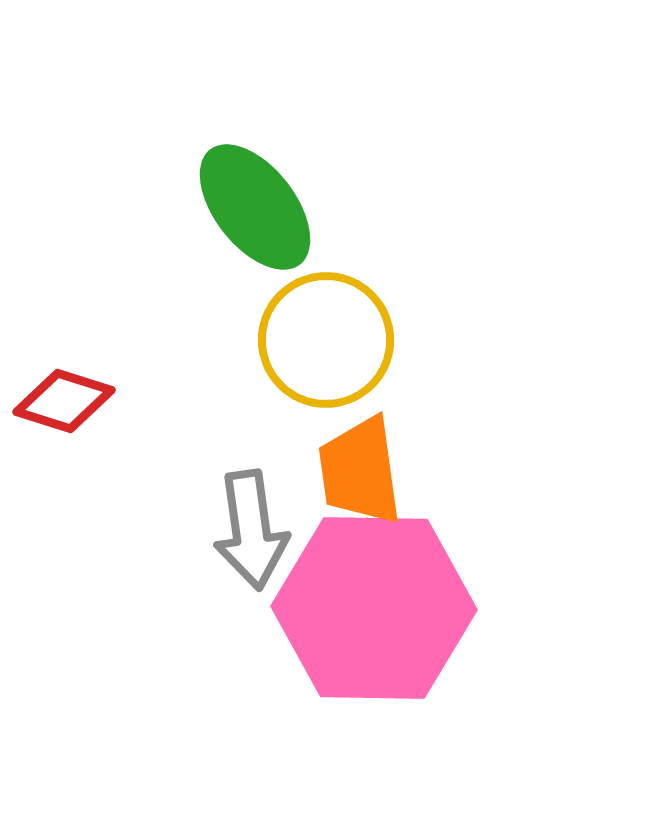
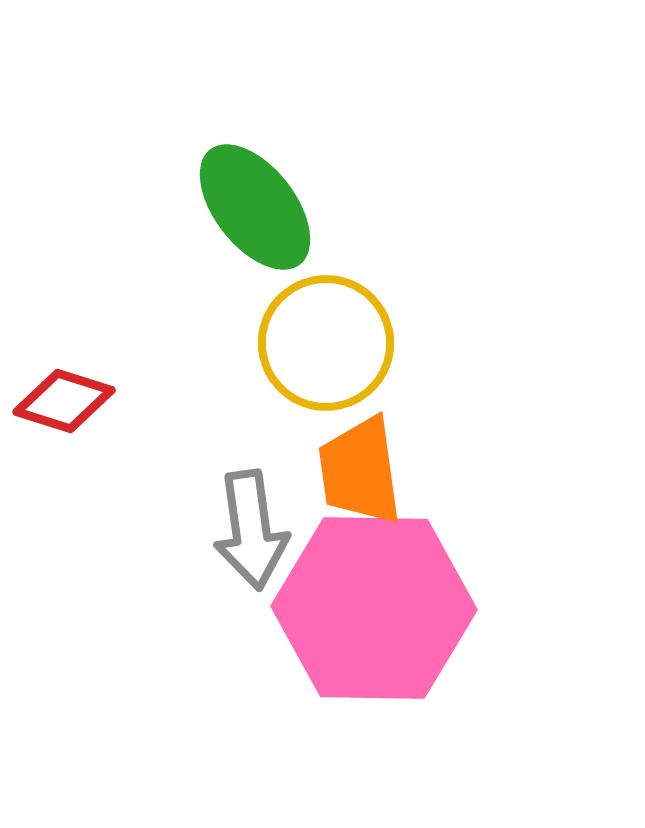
yellow circle: moved 3 px down
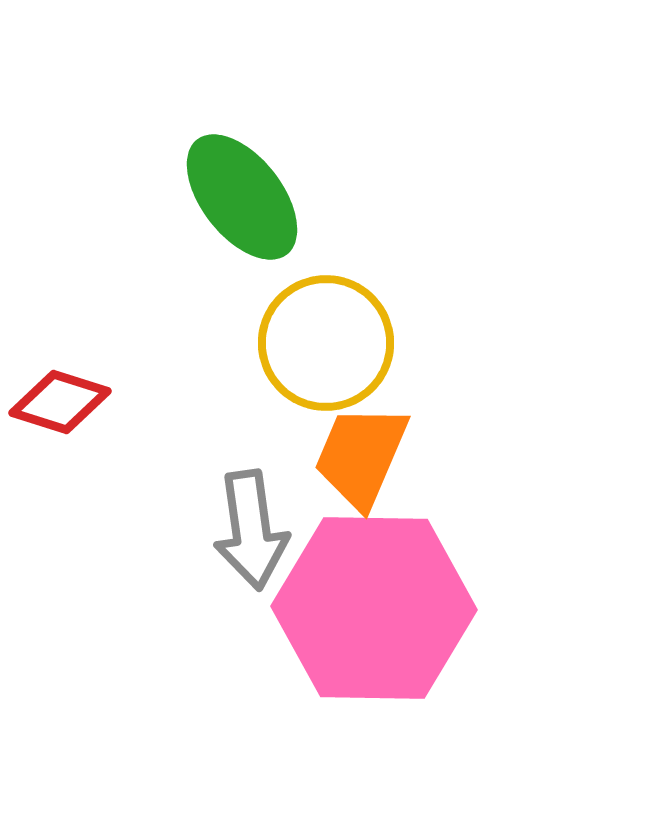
green ellipse: moved 13 px left, 10 px up
red diamond: moved 4 px left, 1 px down
orange trapezoid: moved 1 px right, 15 px up; rotated 31 degrees clockwise
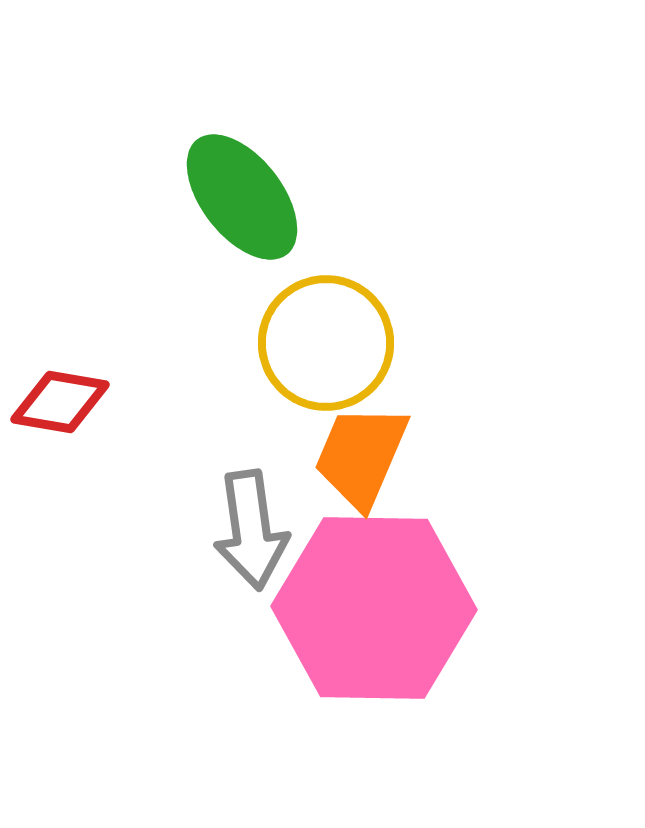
red diamond: rotated 8 degrees counterclockwise
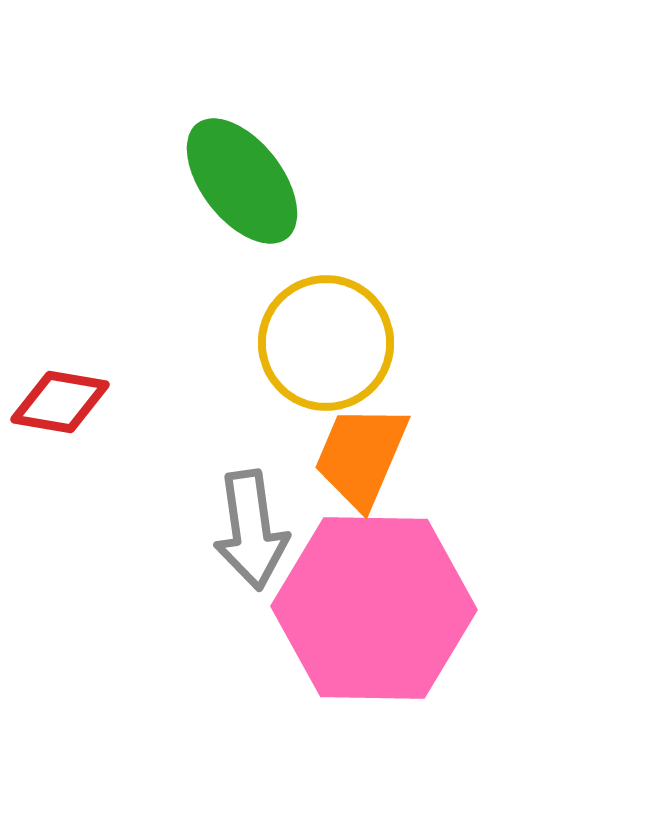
green ellipse: moved 16 px up
